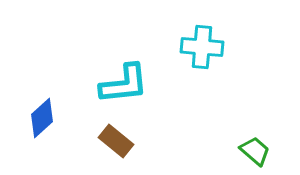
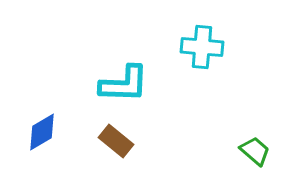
cyan L-shape: rotated 8 degrees clockwise
blue diamond: moved 14 px down; rotated 12 degrees clockwise
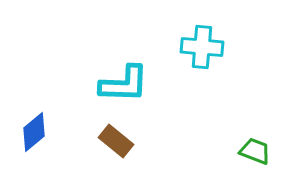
blue diamond: moved 8 px left; rotated 9 degrees counterclockwise
green trapezoid: rotated 20 degrees counterclockwise
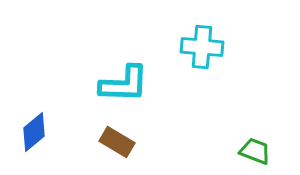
brown rectangle: moved 1 px right, 1 px down; rotated 8 degrees counterclockwise
